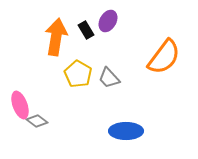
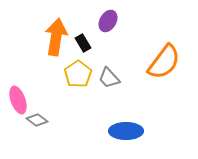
black rectangle: moved 3 px left, 13 px down
orange semicircle: moved 5 px down
yellow pentagon: rotated 8 degrees clockwise
pink ellipse: moved 2 px left, 5 px up
gray diamond: moved 1 px up
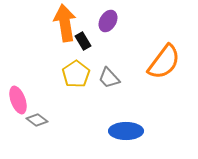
orange arrow: moved 9 px right, 14 px up; rotated 18 degrees counterclockwise
black rectangle: moved 2 px up
yellow pentagon: moved 2 px left
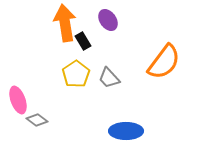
purple ellipse: moved 1 px up; rotated 65 degrees counterclockwise
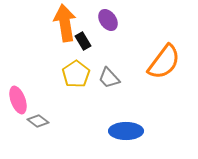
gray diamond: moved 1 px right, 1 px down
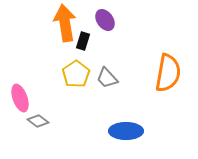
purple ellipse: moved 3 px left
black rectangle: rotated 48 degrees clockwise
orange semicircle: moved 4 px right, 11 px down; rotated 27 degrees counterclockwise
gray trapezoid: moved 2 px left
pink ellipse: moved 2 px right, 2 px up
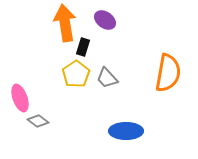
purple ellipse: rotated 20 degrees counterclockwise
black rectangle: moved 6 px down
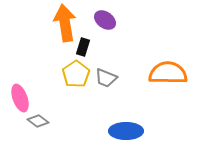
orange semicircle: rotated 99 degrees counterclockwise
gray trapezoid: moved 1 px left; rotated 25 degrees counterclockwise
